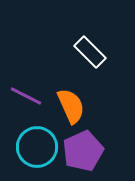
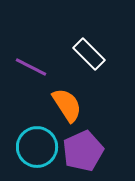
white rectangle: moved 1 px left, 2 px down
purple line: moved 5 px right, 29 px up
orange semicircle: moved 4 px left, 1 px up; rotated 9 degrees counterclockwise
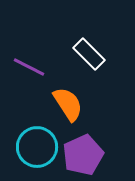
purple line: moved 2 px left
orange semicircle: moved 1 px right, 1 px up
purple pentagon: moved 4 px down
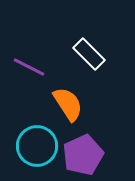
cyan circle: moved 1 px up
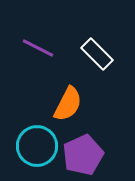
white rectangle: moved 8 px right
purple line: moved 9 px right, 19 px up
orange semicircle: rotated 60 degrees clockwise
